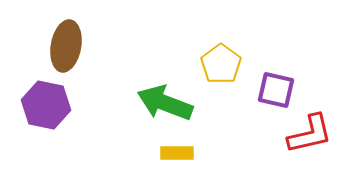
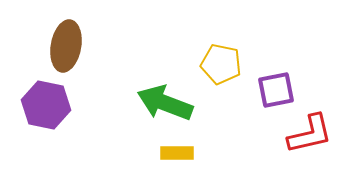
yellow pentagon: rotated 24 degrees counterclockwise
purple square: rotated 24 degrees counterclockwise
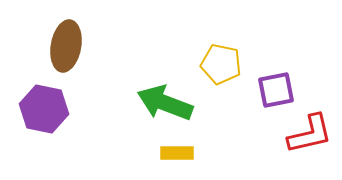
purple hexagon: moved 2 px left, 4 px down
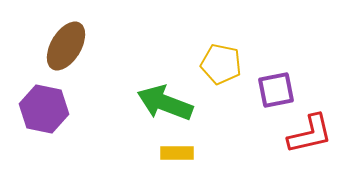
brown ellipse: rotated 21 degrees clockwise
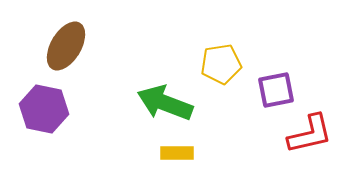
yellow pentagon: rotated 21 degrees counterclockwise
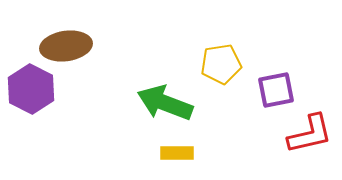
brown ellipse: rotated 51 degrees clockwise
purple hexagon: moved 13 px left, 20 px up; rotated 15 degrees clockwise
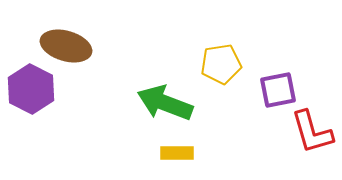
brown ellipse: rotated 24 degrees clockwise
purple square: moved 2 px right
red L-shape: moved 2 px right, 2 px up; rotated 87 degrees clockwise
